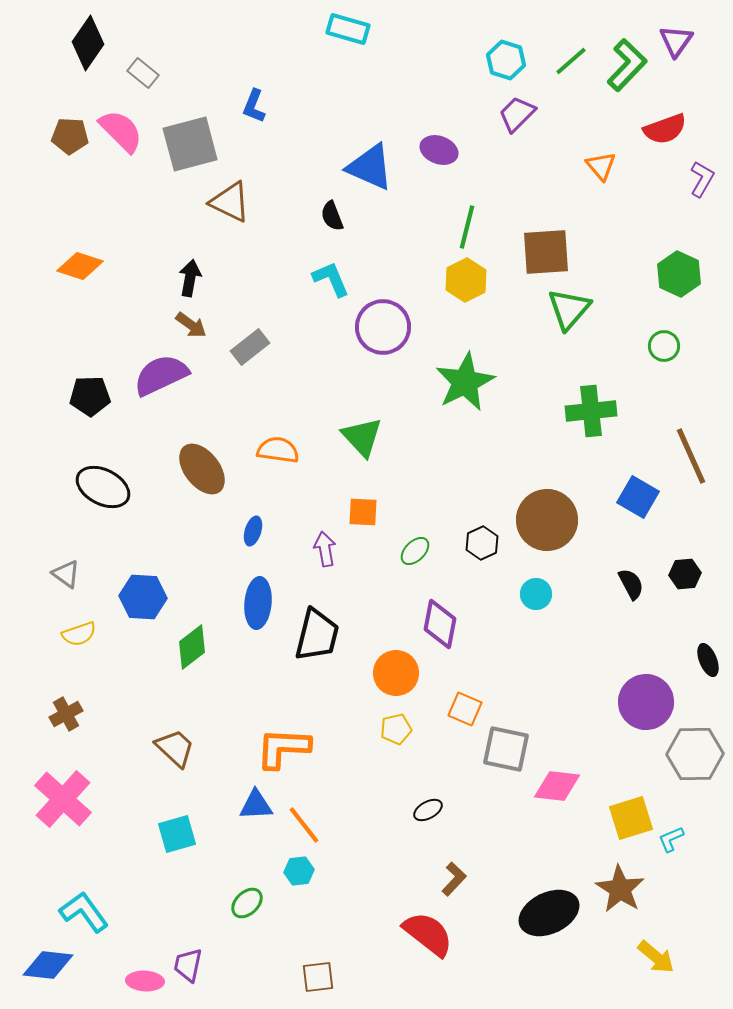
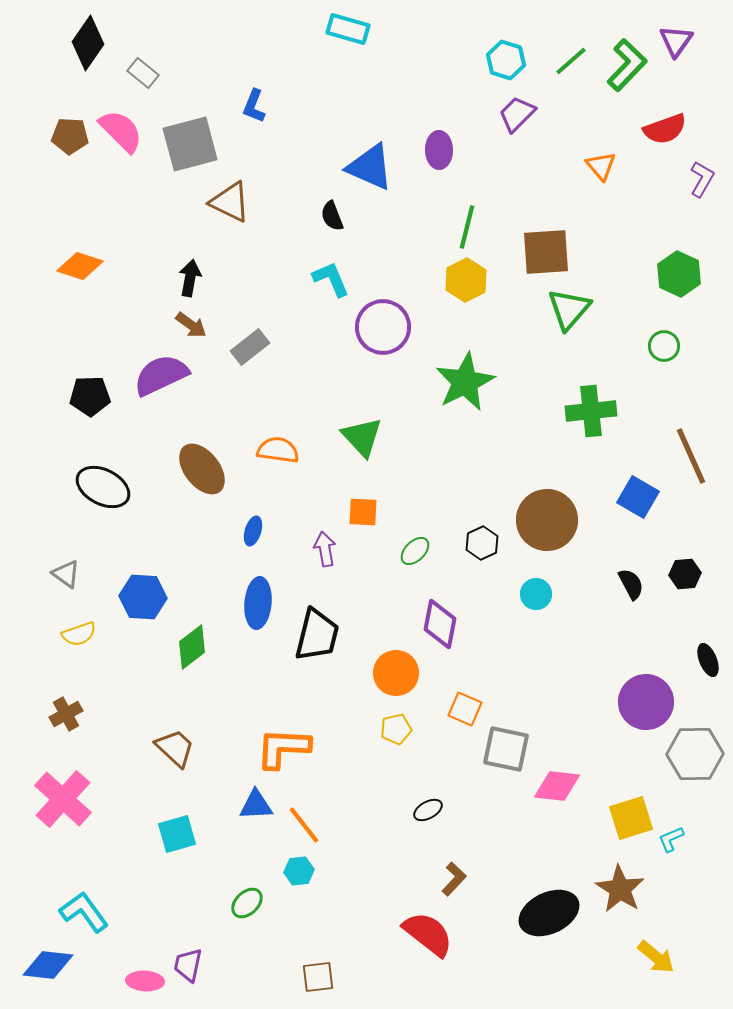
purple ellipse at (439, 150): rotated 69 degrees clockwise
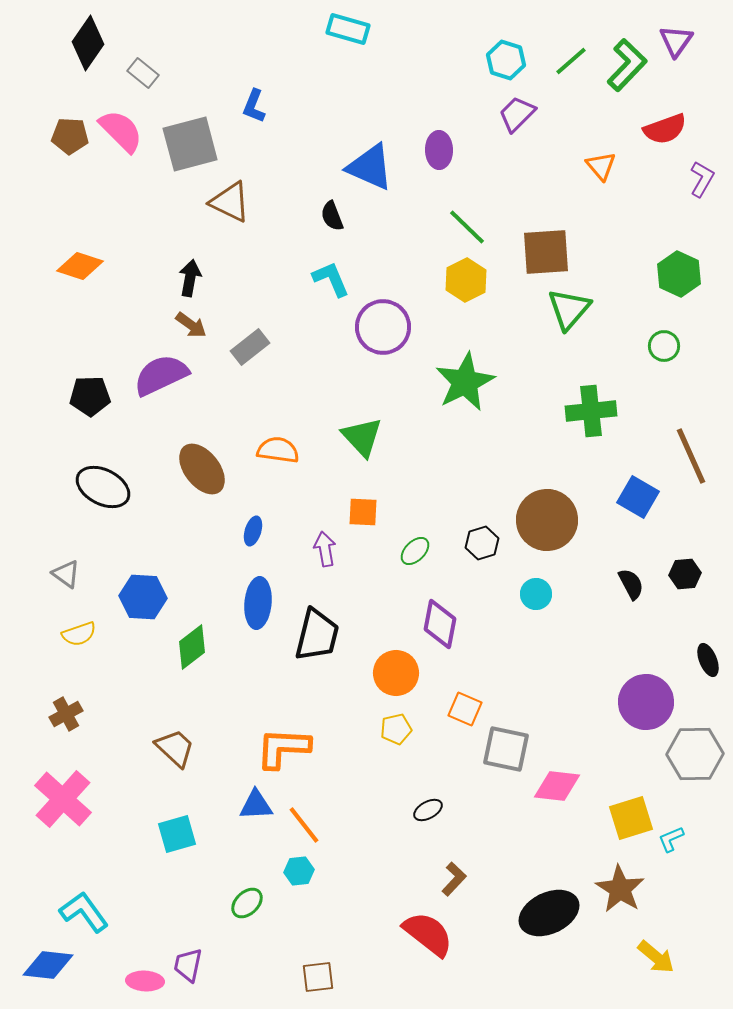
green line at (467, 227): rotated 60 degrees counterclockwise
black hexagon at (482, 543): rotated 8 degrees clockwise
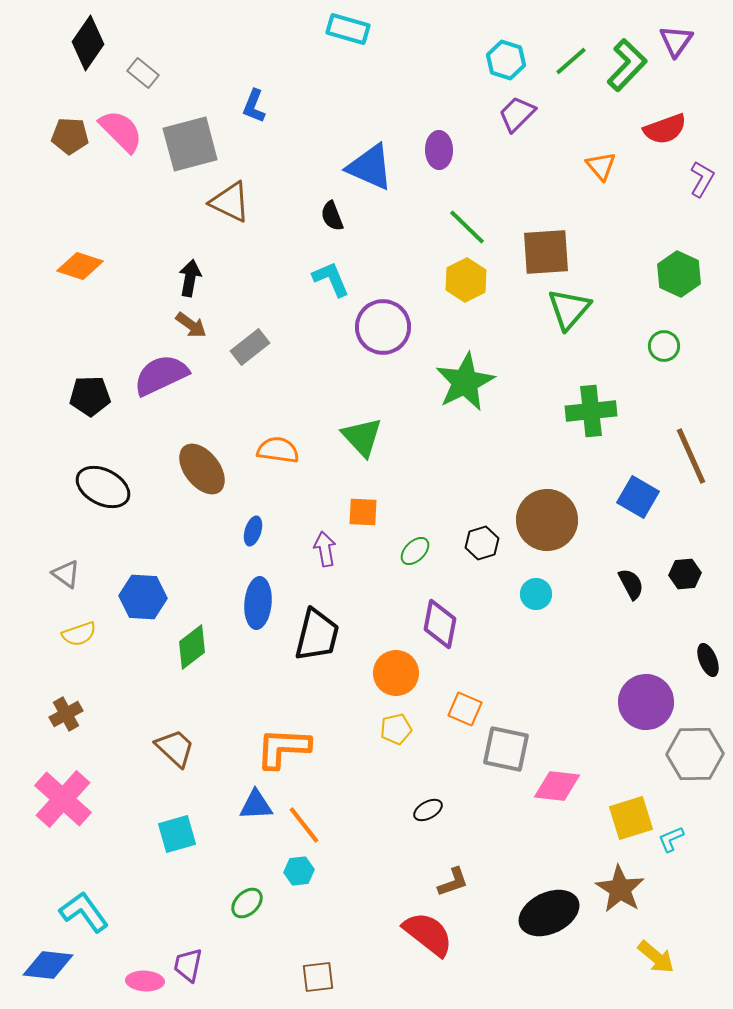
brown L-shape at (454, 879): moved 1 px left, 3 px down; rotated 28 degrees clockwise
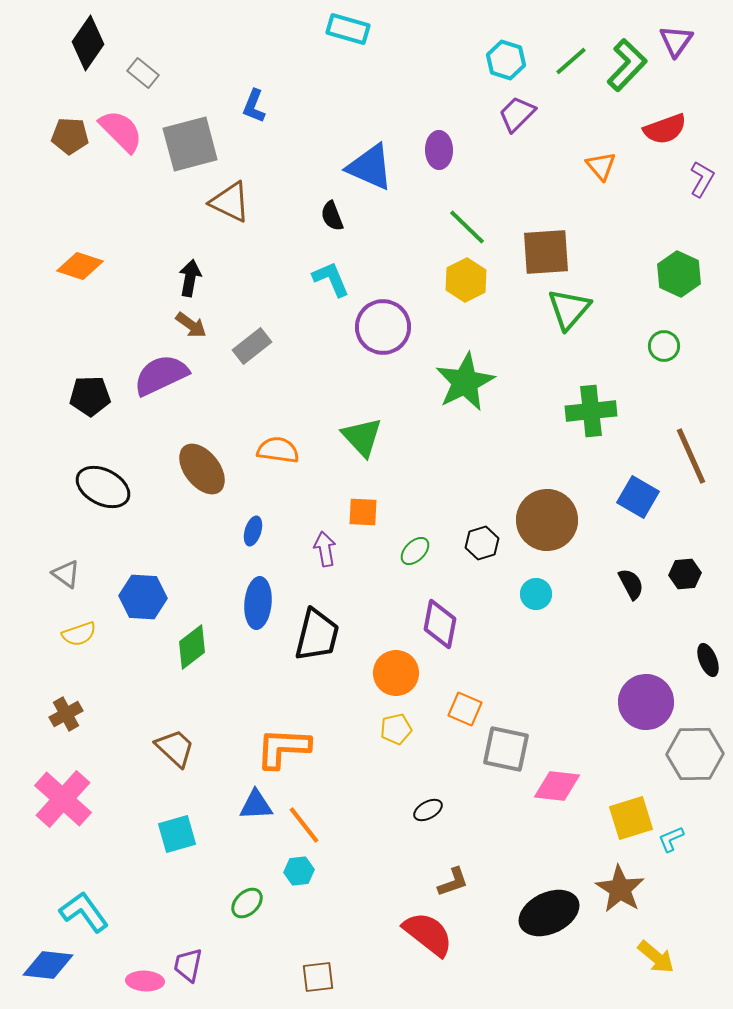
gray rectangle at (250, 347): moved 2 px right, 1 px up
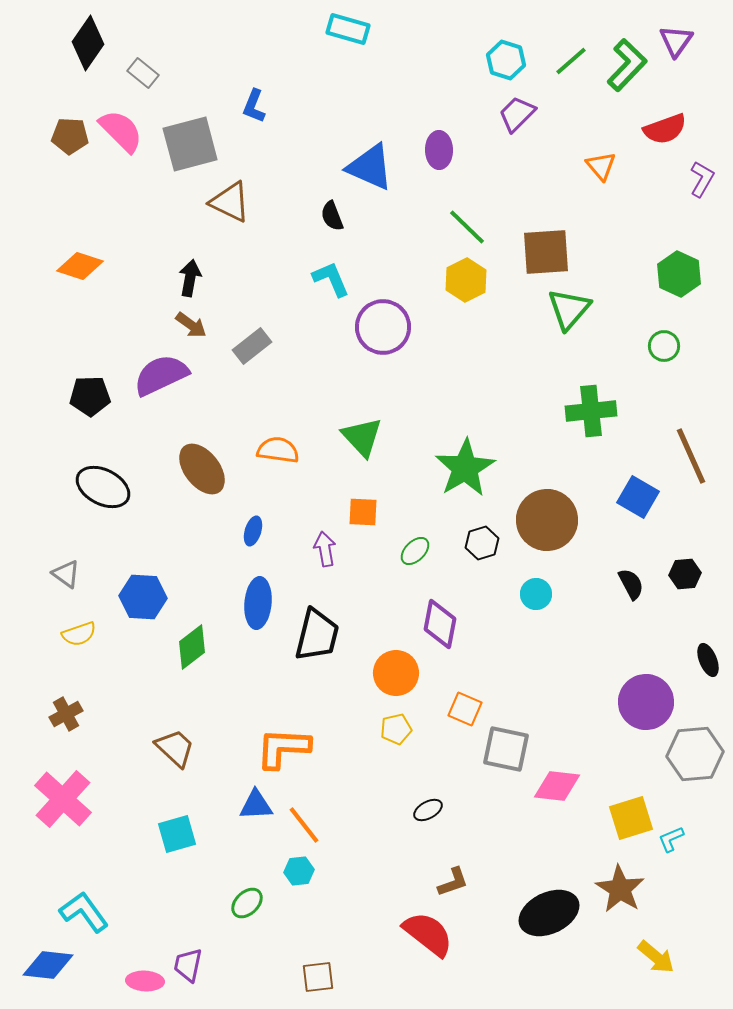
green star at (465, 382): moved 86 px down; rotated 4 degrees counterclockwise
gray hexagon at (695, 754): rotated 4 degrees counterclockwise
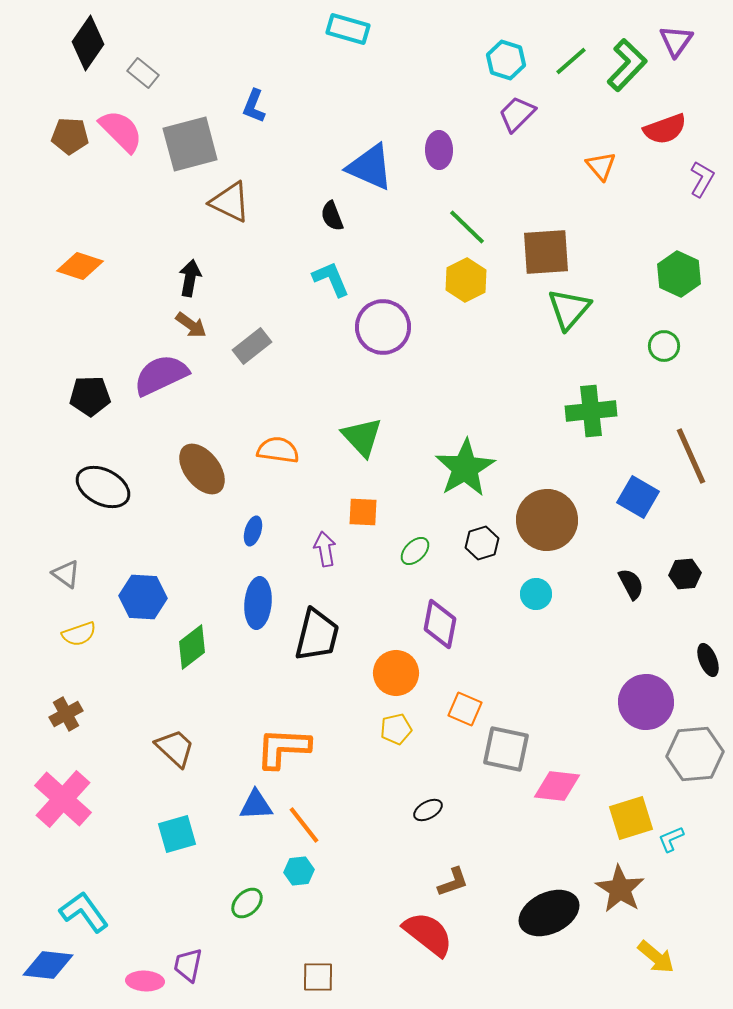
brown square at (318, 977): rotated 8 degrees clockwise
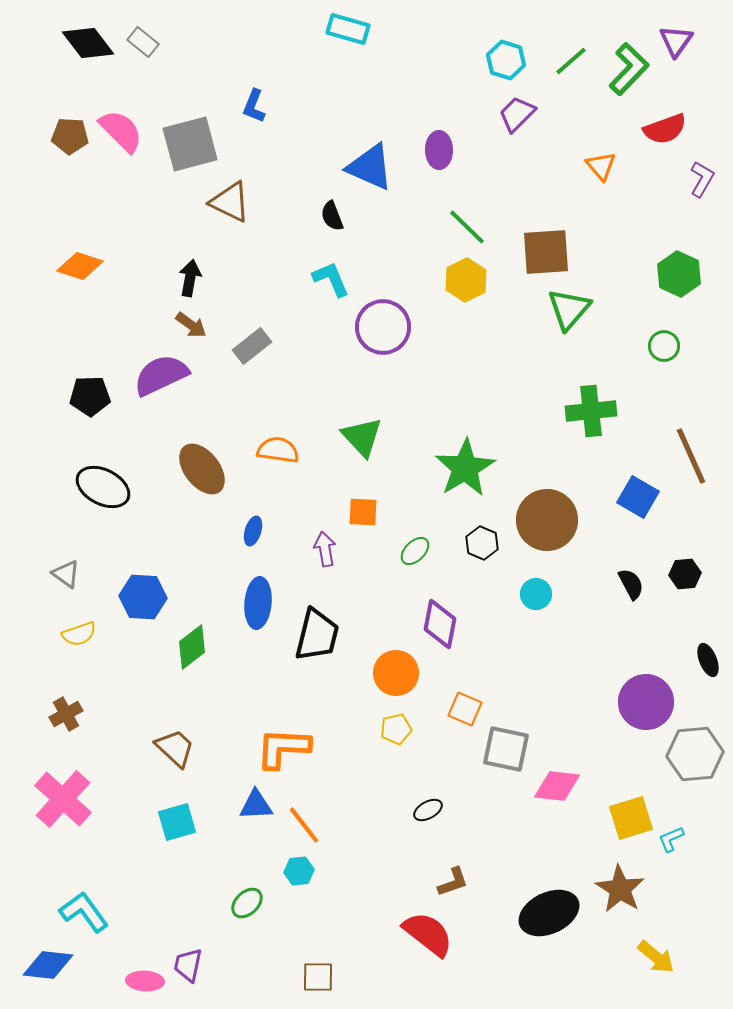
black diamond at (88, 43): rotated 72 degrees counterclockwise
green L-shape at (627, 65): moved 2 px right, 4 px down
gray rectangle at (143, 73): moved 31 px up
black hexagon at (482, 543): rotated 20 degrees counterclockwise
cyan square at (177, 834): moved 12 px up
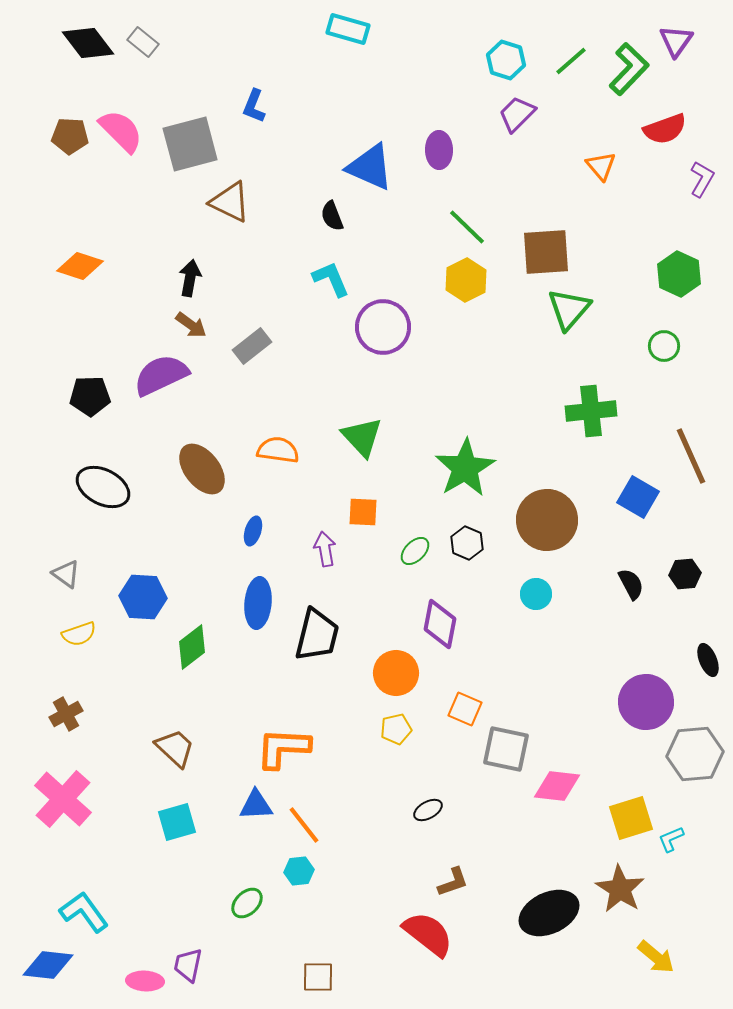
black hexagon at (482, 543): moved 15 px left
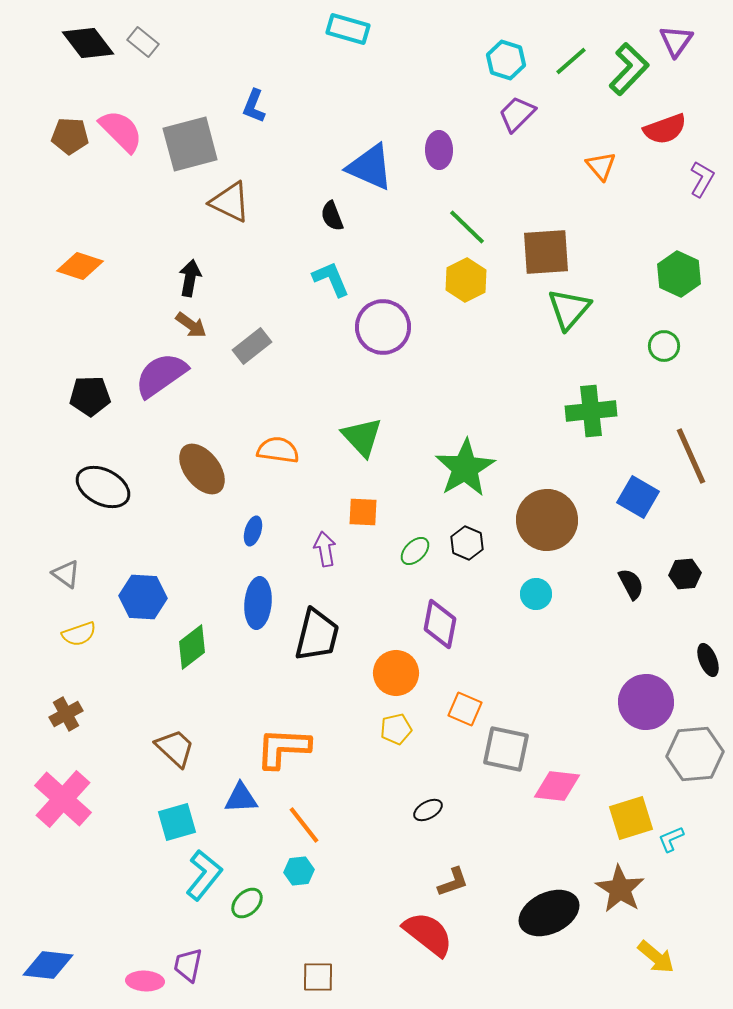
purple semicircle at (161, 375): rotated 10 degrees counterclockwise
blue triangle at (256, 805): moved 15 px left, 7 px up
cyan L-shape at (84, 912): moved 120 px right, 37 px up; rotated 75 degrees clockwise
